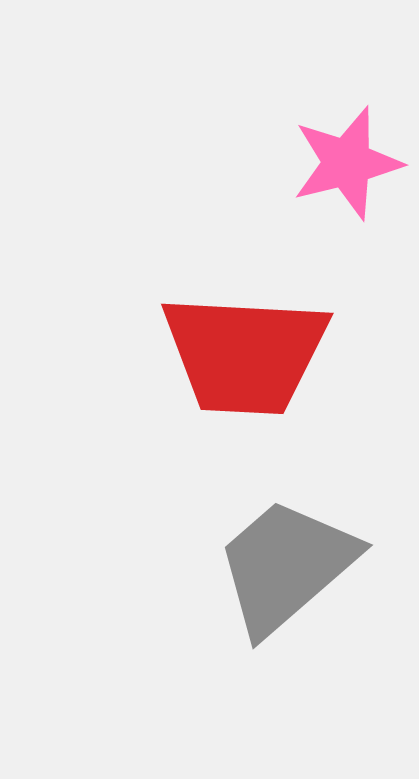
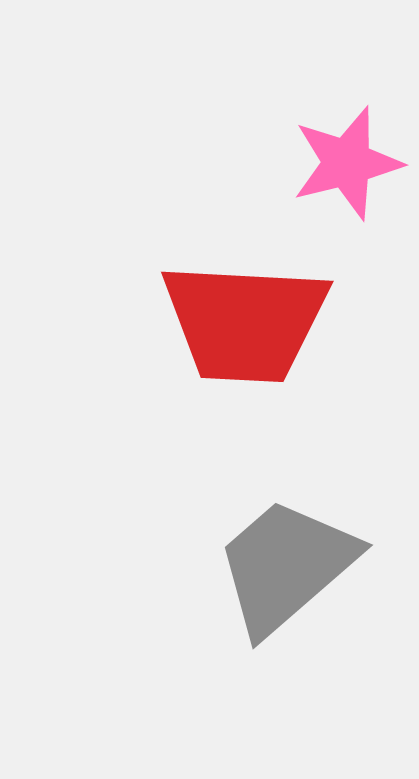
red trapezoid: moved 32 px up
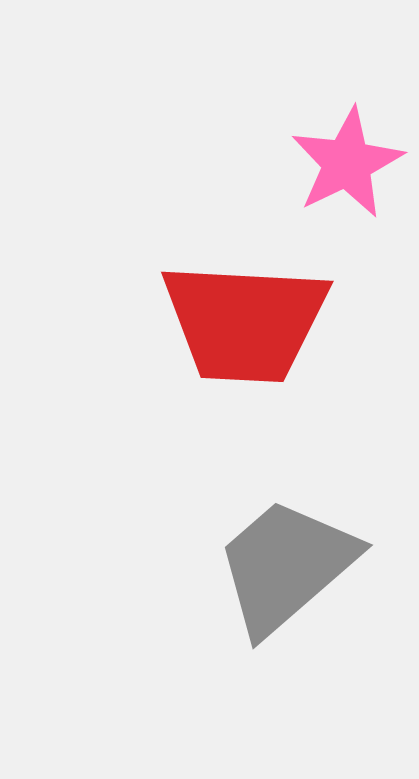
pink star: rotated 12 degrees counterclockwise
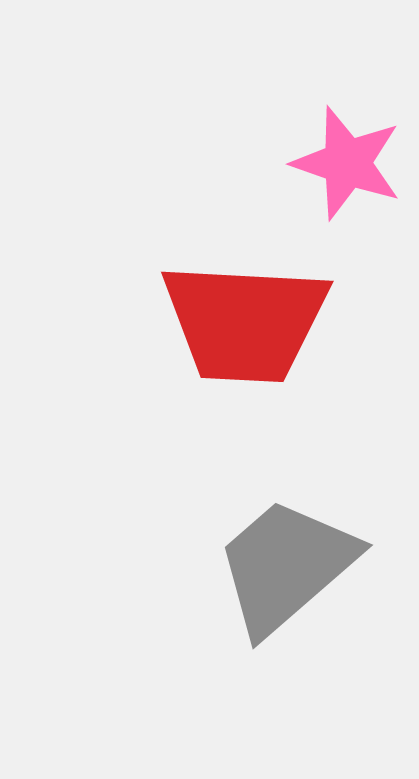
pink star: rotated 27 degrees counterclockwise
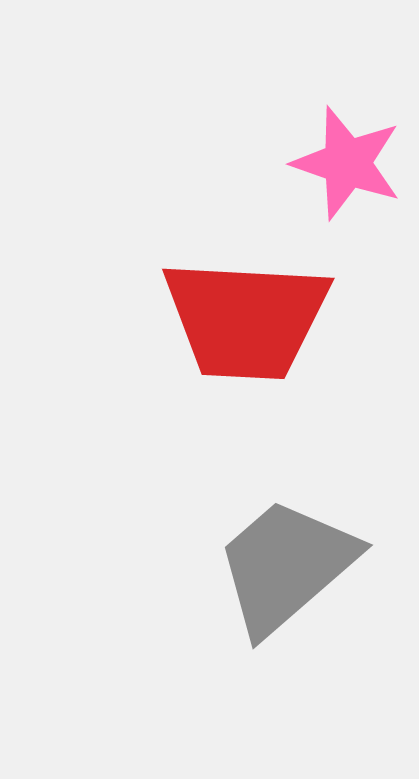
red trapezoid: moved 1 px right, 3 px up
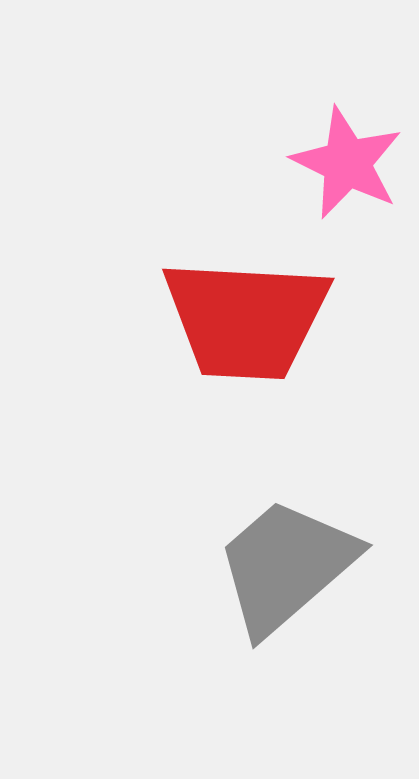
pink star: rotated 7 degrees clockwise
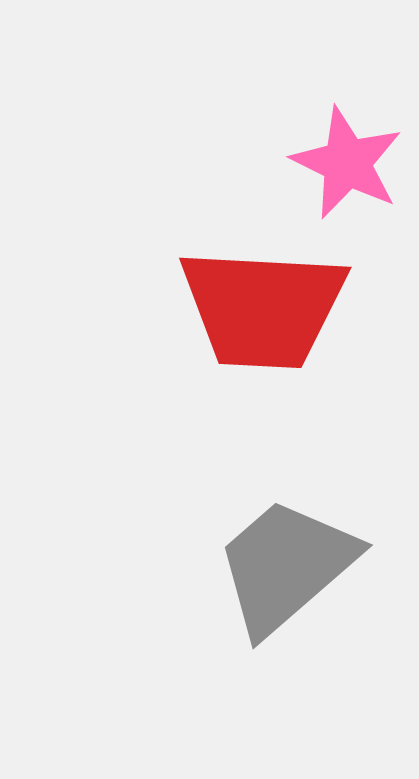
red trapezoid: moved 17 px right, 11 px up
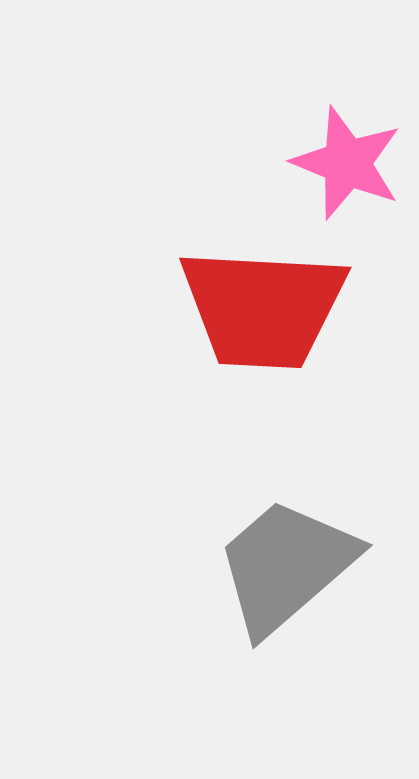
pink star: rotated 4 degrees counterclockwise
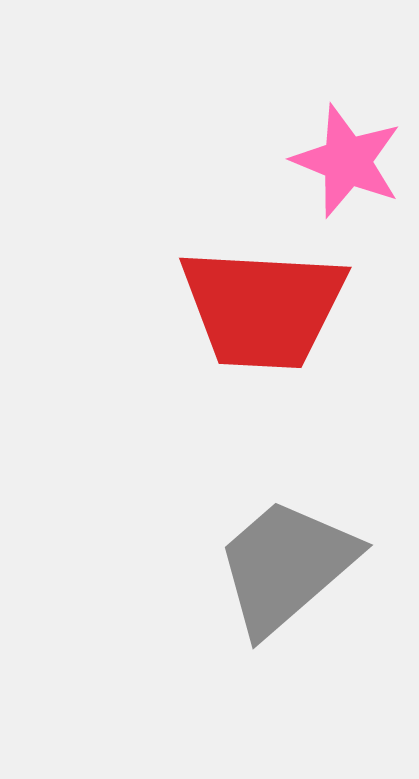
pink star: moved 2 px up
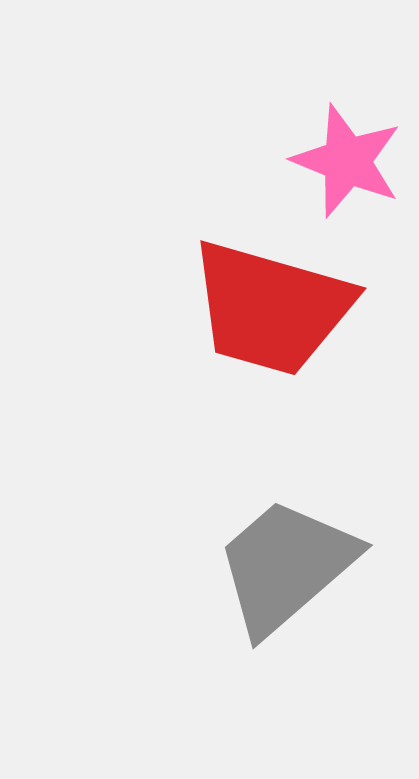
red trapezoid: moved 8 px right; rotated 13 degrees clockwise
